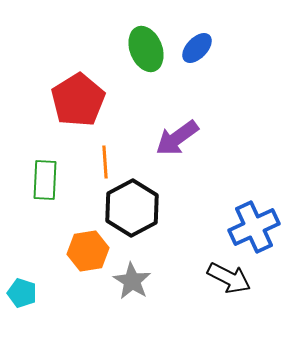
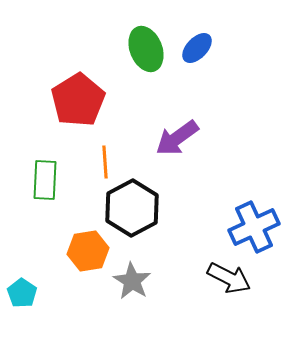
cyan pentagon: rotated 16 degrees clockwise
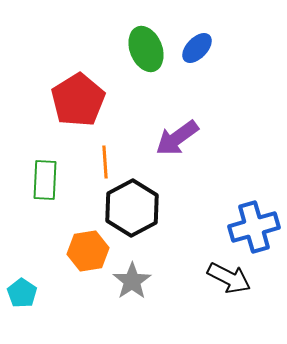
blue cross: rotated 9 degrees clockwise
gray star: rotated 6 degrees clockwise
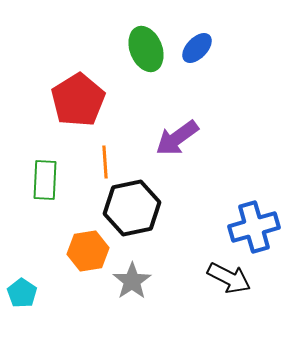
black hexagon: rotated 16 degrees clockwise
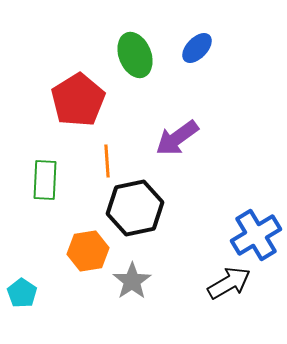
green ellipse: moved 11 px left, 6 px down
orange line: moved 2 px right, 1 px up
black hexagon: moved 3 px right
blue cross: moved 2 px right, 8 px down; rotated 15 degrees counterclockwise
black arrow: moved 5 px down; rotated 57 degrees counterclockwise
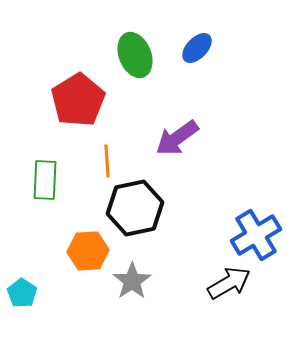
orange hexagon: rotated 6 degrees clockwise
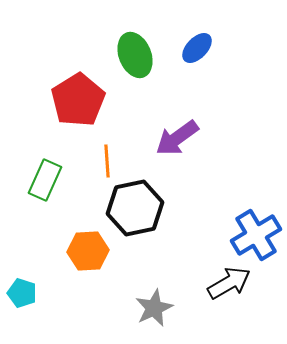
green rectangle: rotated 21 degrees clockwise
gray star: moved 22 px right, 27 px down; rotated 9 degrees clockwise
cyan pentagon: rotated 16 degrees counterclockwise
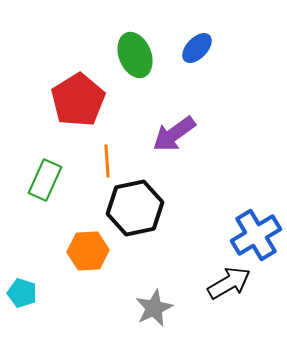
purple arrow: moved 3 px left, 4 px up
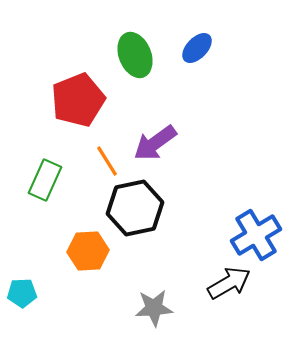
red pentagon: rotated 10 degrees clockwise
purple arrow: moved 19 px left, 9 px down
orange line: rotated 28 degrees counterclockwise
cyan pentagon: rotated 20 degrees counterclockwise
gray star: rotated 21 degrees clockwise
